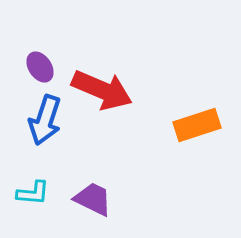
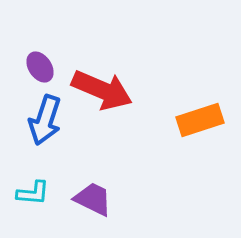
orange rectangle: moved 3 px right, 5 px up
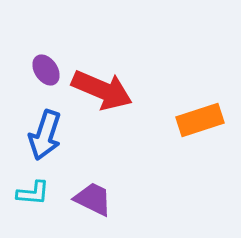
purple ellipse: moved 6 px right, 3 px down
blue arrow: moved 15 px down
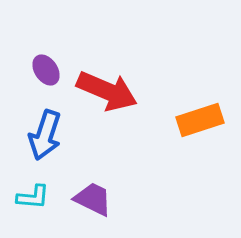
red arrow: moved 5 px right, 1 px down
cyan L-shape: moved 4 px down
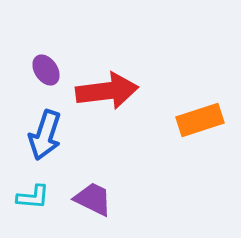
red arrow: rotated 30 degrees counterclockwise
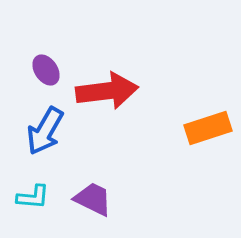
orange rectangle: moved 8 px right, 8 px down
blue arrow: moved 4 px up; rotated 12 degrees clockwise
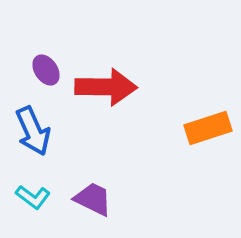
red arrow: moved 1 px left, 4 px up; rotated 8 degrees clockwise
blue arrow: moved 12 px left; rotated 54 degrees counterclockwise
cyan L-shape: rotated 32 degrees clockwise
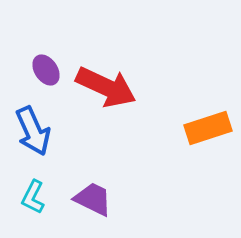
red arrow: rotated 24 degrees clockwise
cyan L-shape: rotated 80 degrees clockwise
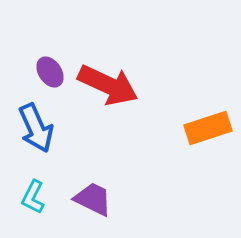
purple ellipse: moved 4 px right, 2 px down
red arrow: moved 2 px right, 2 px up
blue arrow: moved 3 px right, 3 px up
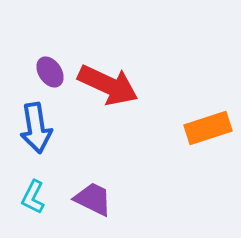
blue arrow: rotated 15 degrees clockwise
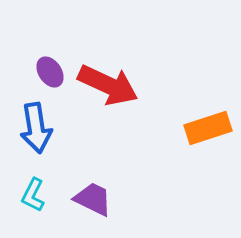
cyan L-shape: moved 2 px up
